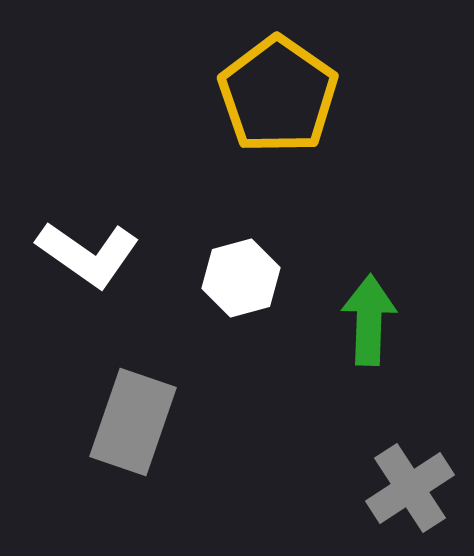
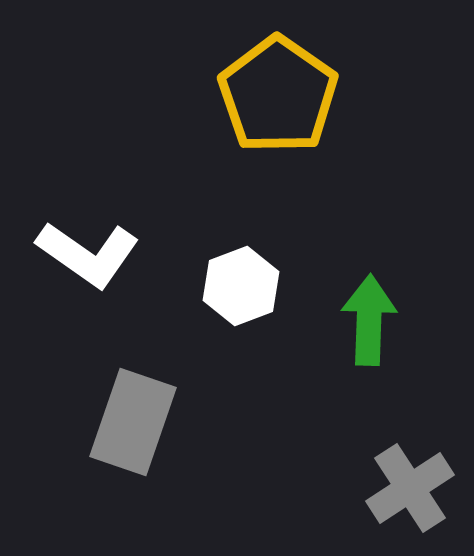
white hexagon: moved 8 px down; rotated 6 degrees counterclockwise
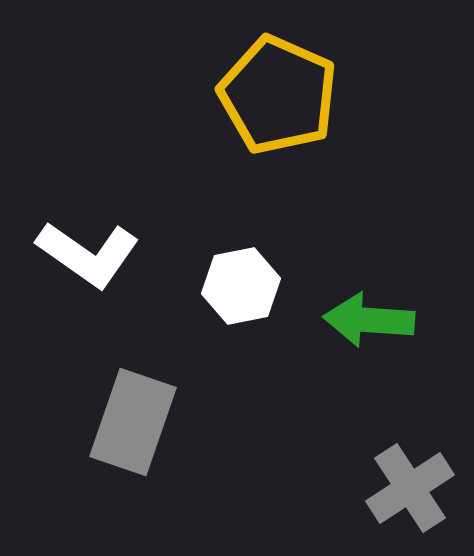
yellow pentagon: rotated 11 degrees counterclockwise
white hexagon: rotated 10 degrees clockwise
green arrow: rotated 88 degrees counterclockwise
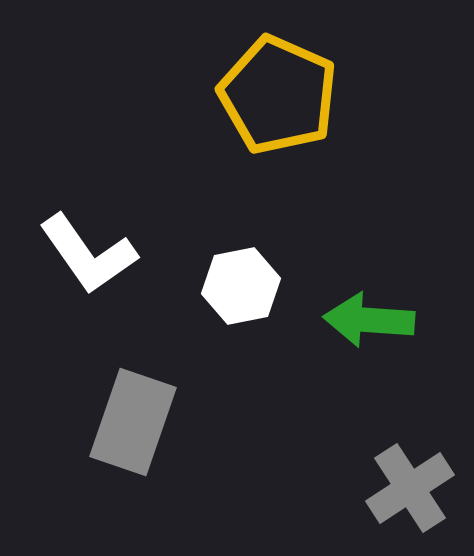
white L-shape: rotated 20 degrees clockwise
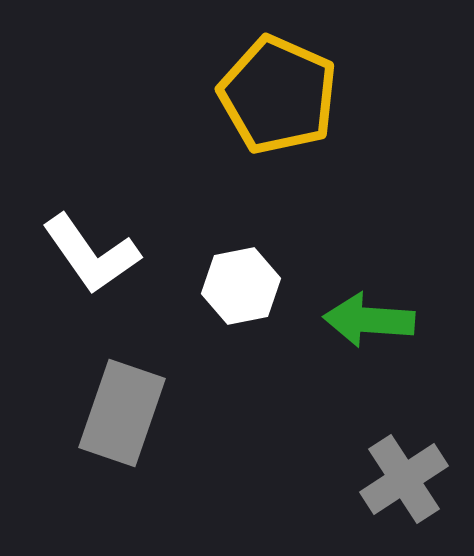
white L-shape: moved 3 px right
gray rectangle: moved 11 px left, 9 px up
gray cross: moved 6 px left, 9 px up
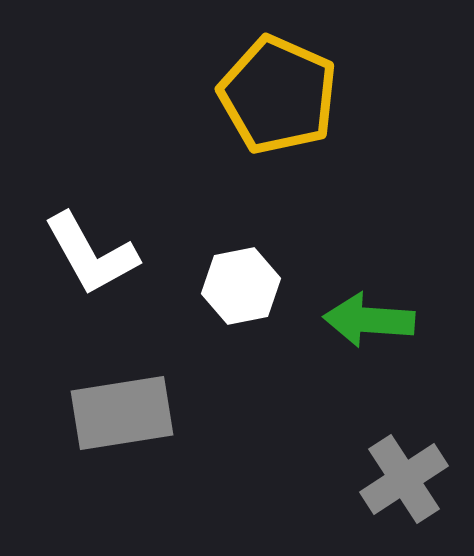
white L-shape: rotated 6 degrees clockwise
gray rectangle: rotated 62 degrees clockwise
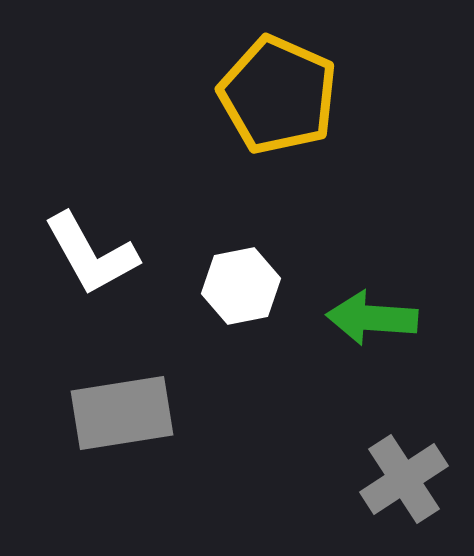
green arrow: moved 3 px right, 2 px up
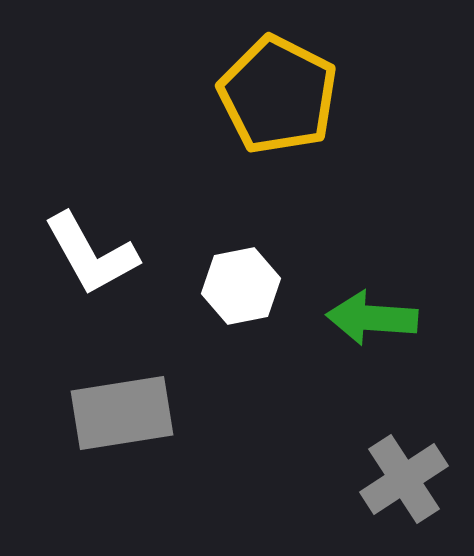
yellow pentagon: rotated 3 degrees clockwise
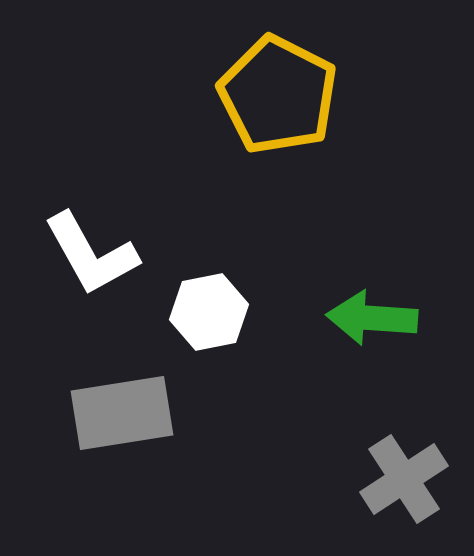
white hexagon: moved 32 px left, 26 px down
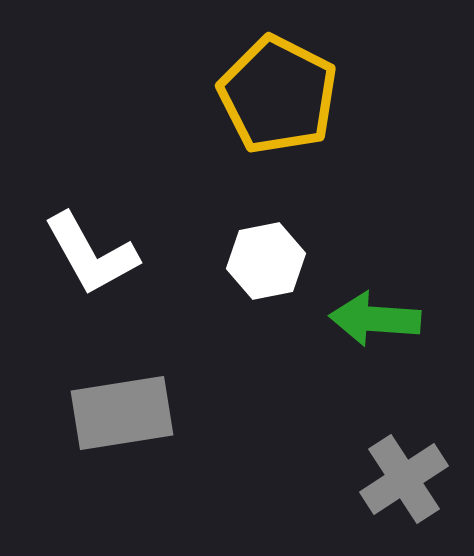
white hexagon: moved 57 px right, 51 px up
green arrow: moved 3 px right, 1 px down
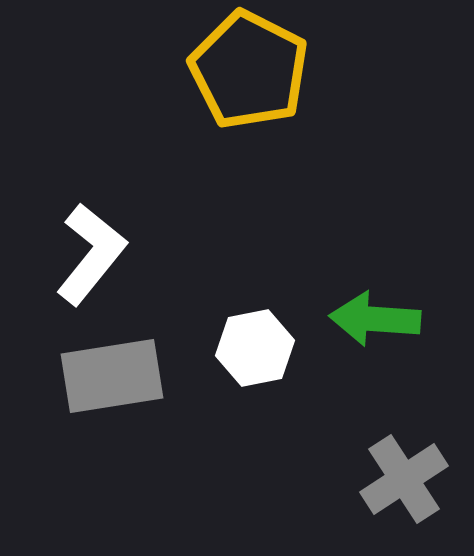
yellow pentagon: moved 29 px left, 25 px up
white L-shape: rotated 112 degrees counterclockwise
white hexagon: moved 11 px left, 87 px down
gray rectangle: moved 10 px left, 37 px up
